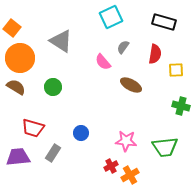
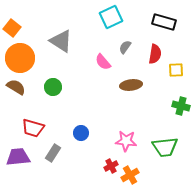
gray semicircle: moved 2 px right
brown ellipse: rotated 35 degrees counterclockwise
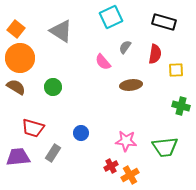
orange square: moved 4 px right, 1 px down
gray triangle: moved 10 px up
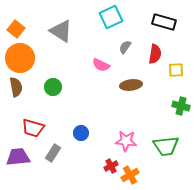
pink semicircle: moved 2 px left, 3 px down; rotated 24 degrees counterclockwise
brown semicircle: rotated 48 degrees clockwise
green trapezoid: moved 1 px right, 1 px up
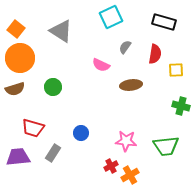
brown semicircle: moved 1 px left, 2 px down; rotated 84 degrees clockwise
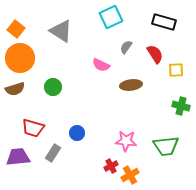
gray semicircle: moved 1 px right
red semicircle: rotated 42 degrees counterclockwise
blue circle: moved 4 px left
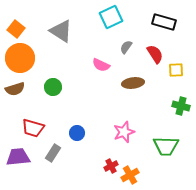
brown ellipse: moved 2 px right, 2 px up
pink star: moved 2 px left, 9 px up; rotated 25 degrees counterclockwise
green trapezoid: rotated 8 degrees clockwise
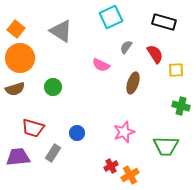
brown ellipse: rotated 65 degrees counterclockwise
